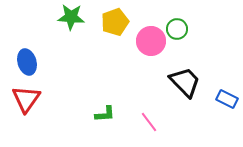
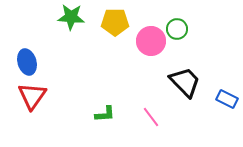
yellow pentagon: rotated 20 degrees clockwise
red triangle: moved 6 px right, 3 px up
pink line: moved 2 px right, 5 px up
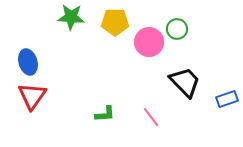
pink circle: moved 2 px left, 1 px down
blue ellipse: moved 1 px right
blue rectangle: rotated 45 degrees counterclockwise
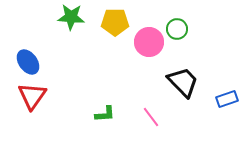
blue ellipse: rotated 20 degrees counterclockwise
black trapezoid: moved 2 px left
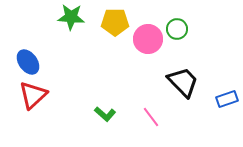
pink circle: moved 1 px left, 3 px up
red triangle: moved 1 px right, 1 px up; rotated 12 degrees clockwise
green L-shape: rotated 45 degrees clockwise
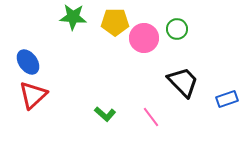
green star: moved 2 px right
pink circle: moved 4 px left, 1 px up
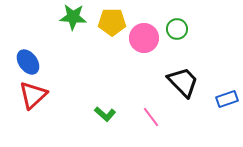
yellow pentagon: moved 3 px left
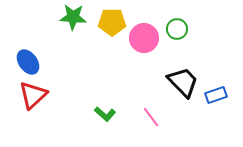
blue rectangle: moved 11 px left, 4 px up
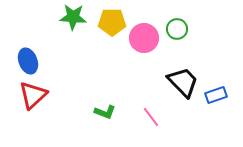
blue ellipse: moved 1 px up; rotated 15 degrees clockwise
green L-shape: moved 2 px up; rotated 20 degrees counterclockwise
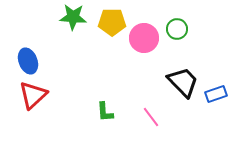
blue rectangle: moved 1 px up
green L-shape: rotated 65 degrees clockwise
